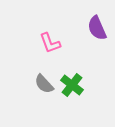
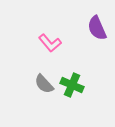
pink L-shape: rotated 20 degrees counterclockwise
green cross: rotated 15 degrees counterclockwise
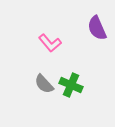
green cross: moved 1 px left
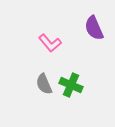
purple semicircle: moved 3 px left
gray semicircle: rotated 20 degrees clockwise
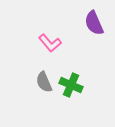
purple semicircle: moved 5 px up
gray semicircle: moved 2 px up
